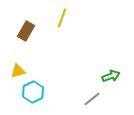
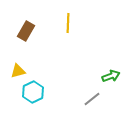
yellow line: moved 6 px right, 5 px down; rotated 18 degrees counterclockwise
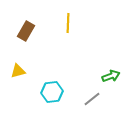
cyan hexagon: moved 19 px right; rotated 20 degrees clockwise
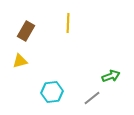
yellow triangle: moved 2 px right, 10 px up
gray line: moved 1 px up
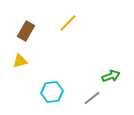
yellow line: rotated 42 degrees clockwise
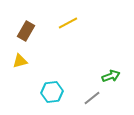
yellow line: rotated 18 degrees clockwise
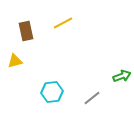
yellow line: moved 5 px left
brown rectangle: rotated 42 degrees counterclockwise
yellow triangle: moved 5 px left
green arrow: moved 11 px right
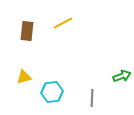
brown rectangle: moved 1 px right; rotated 18 degrees clockwise
yellow triangle: moved 9 px right, 16 px down
gray line: rotated 48 degrees counterclockwise
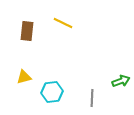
yellow line: rotated 54 degrees clockwise
green arrow: moved 1 px left, 5 px down
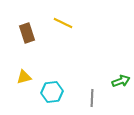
brown rectangle: moved 2 px down; rotated 24 degrees counterclockwise
